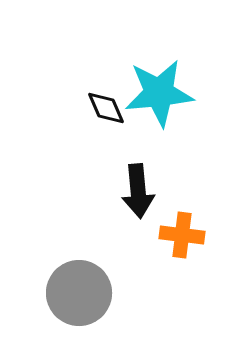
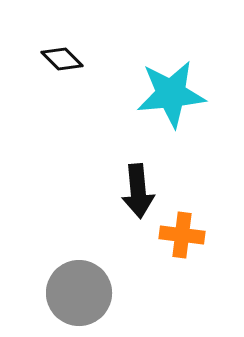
cyan star: moved 12 px right, 1 px down
black diamond: moved 44 px left, 49 px up; rotated 21 degrees counterclockwise
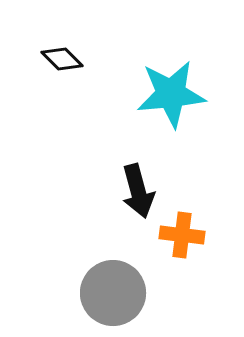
black arrow: rotated 10 degrees counterclockwise
gray circle: moved 34 px right
